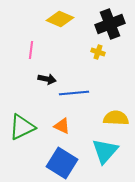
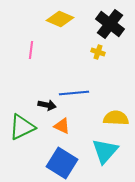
black cross: rotated 32 degrees counterclockwise
black arrow: moved 26 px down
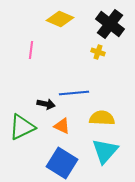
black arrow: moved 1 px left, 1 px up
yellow semicircle: moved 14 px left
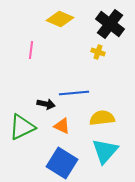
yellow semicircle: rotated 10 degrees counterclockwise
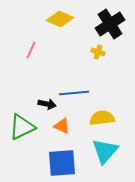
black cross: rotated 20 degrees clockwise
pink line: rotated 18 degrees clockwise
black arrow: moved 1 px right
blue square: rotated 36 degrees counterclockwise
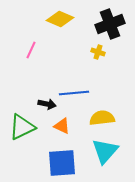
black cross: rotated 12 degrees clockwise
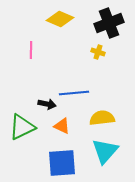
black cross: moved 1 px left, 1 px up
pink line: rotated 24 degrees counterclockwise
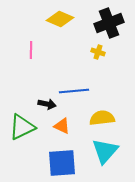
blue line: moved 2 px up
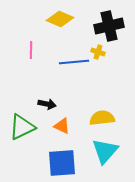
black cross: moved 3 px down; rotated 8 degrees clockwise
blue line: moved 29 px up
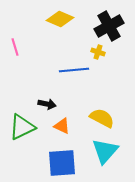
black cross: rotated 16 degrees counterclockwise
pink line: moved 16 px left, 3 px up; rotated 18 degrees counterclockwise
blue line: moved 8 px down
yellow semicircle: rotated 35 degrees clockwise
